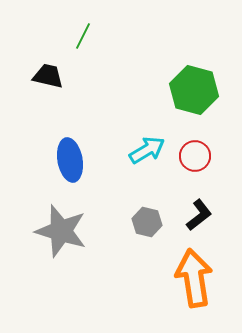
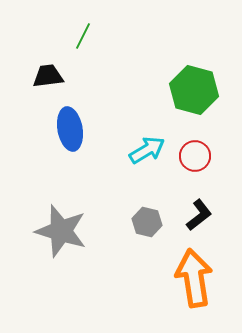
black trapezoid: rotated 20 degrees counterclockwise
blue ellipse: moved 31 px up
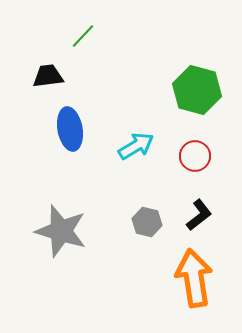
green line: rotated 16 degrees clockwise
green hexagon: moved 3 px right
cyan arrow: moved 11 px left, 4 px up
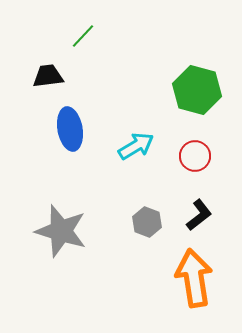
gray hexagon: rotated 8 degrees clockwise
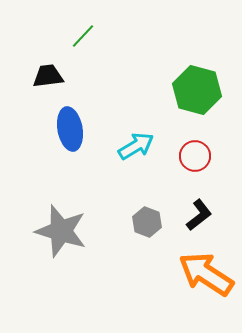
orange arrow: moved 12 px right, 4 px up; rotated 48 degrees counterclockwise
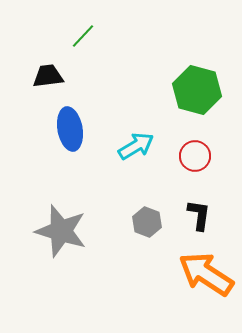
black L-shape: rotated 44 degrees counterclockwise
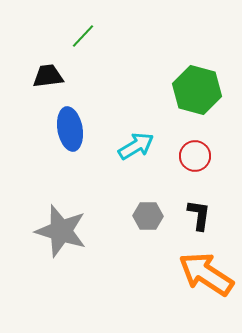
gray hexagon: moved 1 px right, 6 px up; rotated 20 degrees counterclockwise
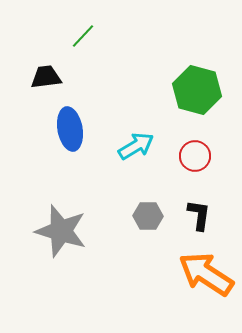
black trapezoid: moved 2 px left, 1 px down
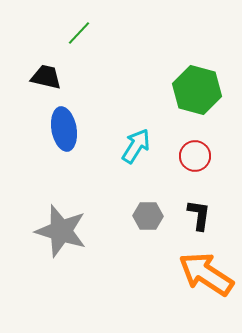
green line: moved 4 px left, 3 px up
black trapezoid: rotated 20 degrees clockwise
blue ellipse: moved 6 px left
cyan arrow: rotated 27 degrees counterclockwise
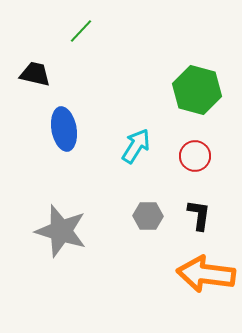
green line: moved 2 px right, 2 px up
black trapezoid: moved 11 px left, 3 px up
orange arrow: rotated 26 degrees counterclockwise
